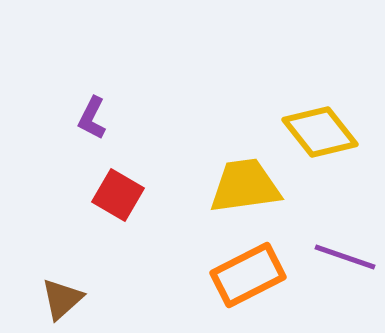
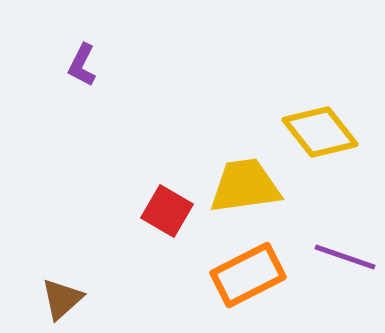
purple L-shape: moved 10 px left, 53 px up
red square: moved 49 px right, 16 px down
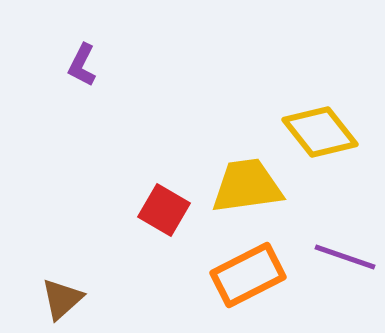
yellow trapezoid: moved 2 px right
red square: moved 3 px left, 1 px up
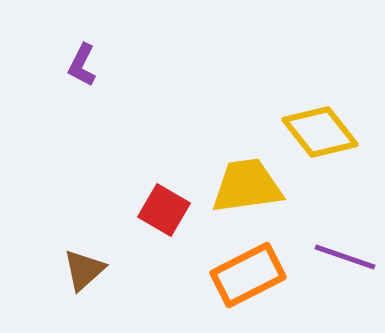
brown triangle: moved 22 px right, 29 px up
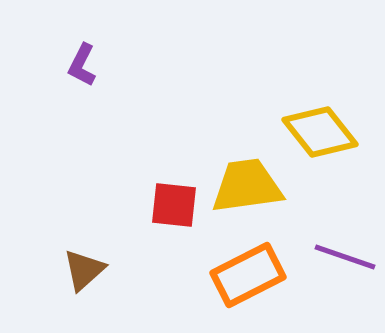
red square: moved 10 px right, 5 px up; rotated 24 degrees counterclockwise
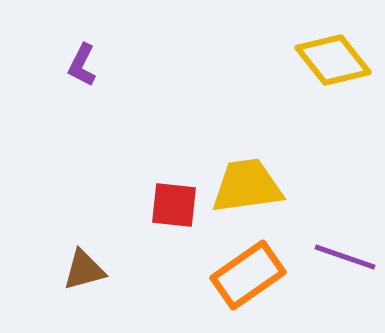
yellow diamond: moved 13 px right, 72 px up
brown triangle: rotated 27 degrees clockwise
orange rectangle: rotated 8 degrees counterclockwise
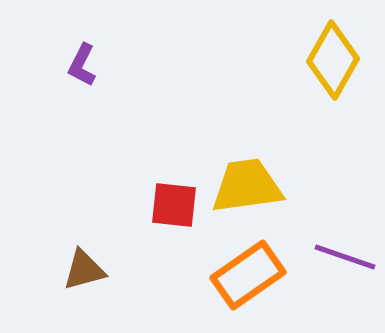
yellow diamond: rotated 68 degrees clockwise
